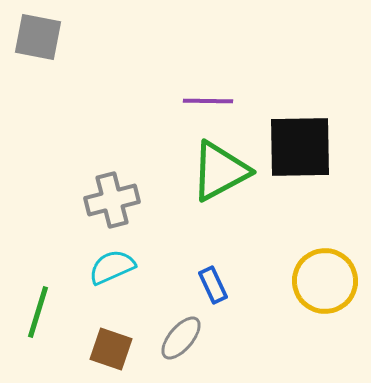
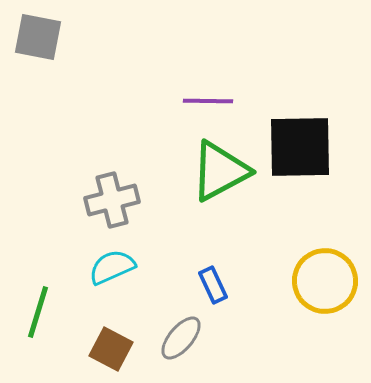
brown square: rotated 9 degrees clockwise
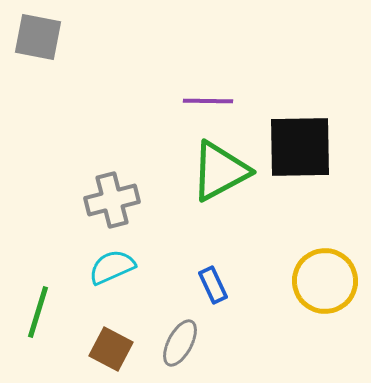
gray ellipse: moved 1 px left, 5 px down; rotated 12 degrees counterclockwise
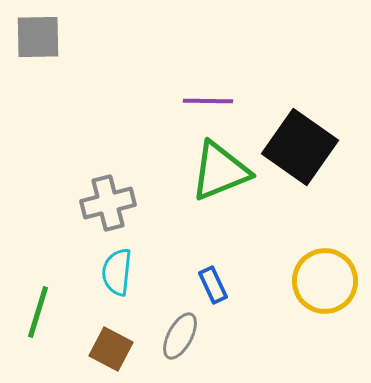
gray square: rotated 12 degrees counterclockwise
black square: rotated 36 degrees clockwise
green triangle: rotated 6 degrees clockwise
gray cross: moved 4 px left, 3 px down
cyan semicircle: moved 5 px right, 5 px down; rotated 60 degrees counterclockwise
gray ellipse: moved 7 px up
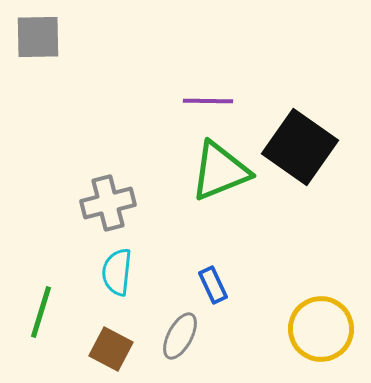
yellow circle: moved 4 px left, 48 px down
green line: moved 3 px right
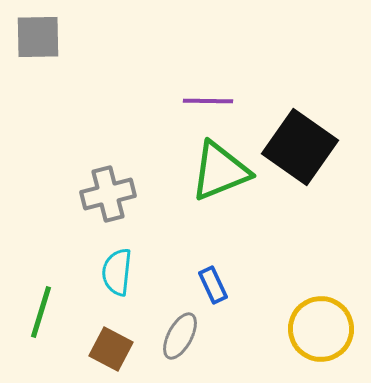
gray cross: moved 9 px up
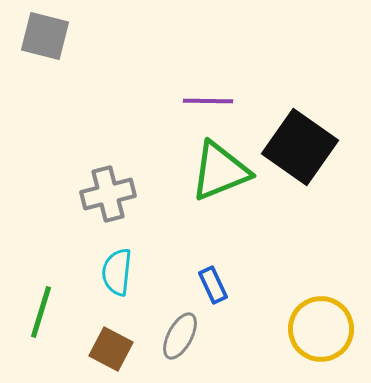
gray square: moved 7 px right, 1 px up; rotated 15 degrees clockwise
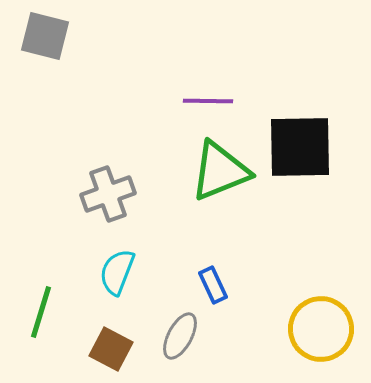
black square: rotated 36 degrees counterclockwise
gray cross: rotated 6 degrees counterclockwise
cyan semicircle: rotated 15 degrees clockwise
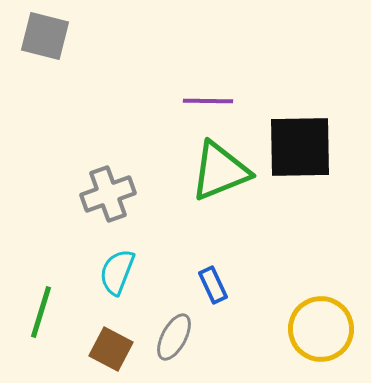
gray ellipse: moved 6 px left, 1 px down
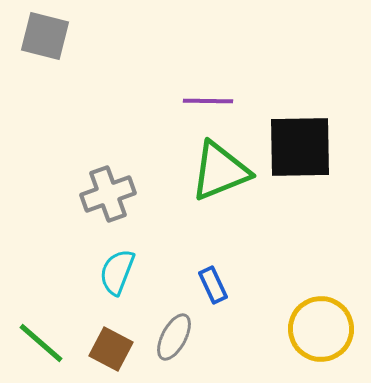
green line: moved 31 px down; rotated 66 degrees counterclockwise
